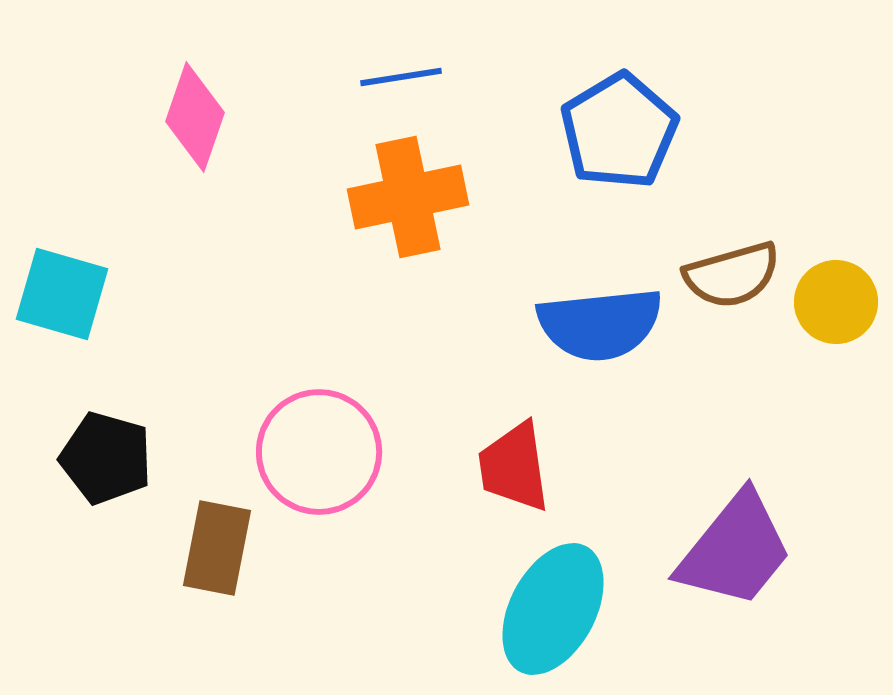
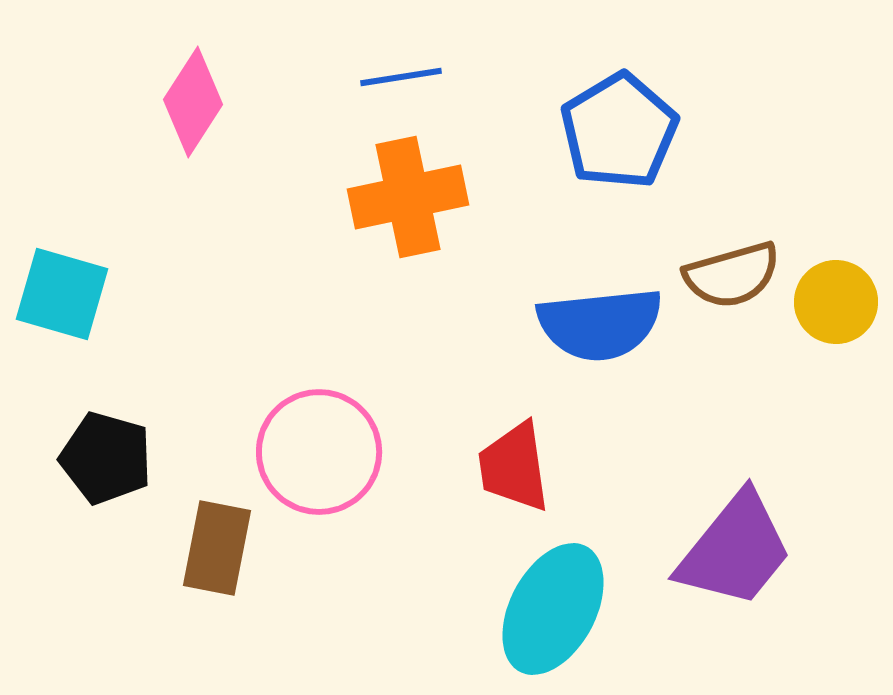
pink diamond: moved 2 px left, 15 px up; rotated 14 degrees clockwise
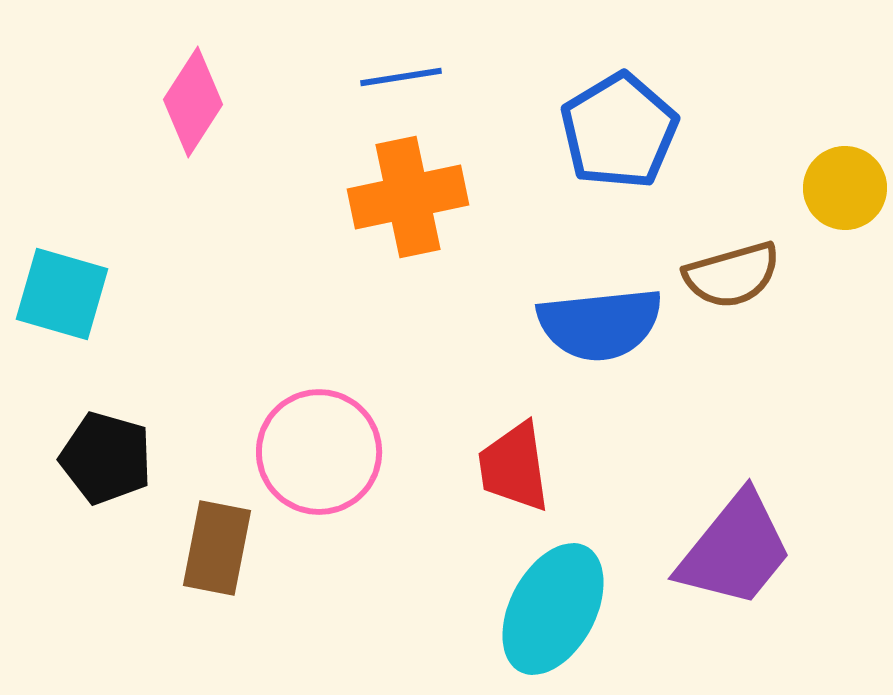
yellow circle: moved 9 px right, 114 px up
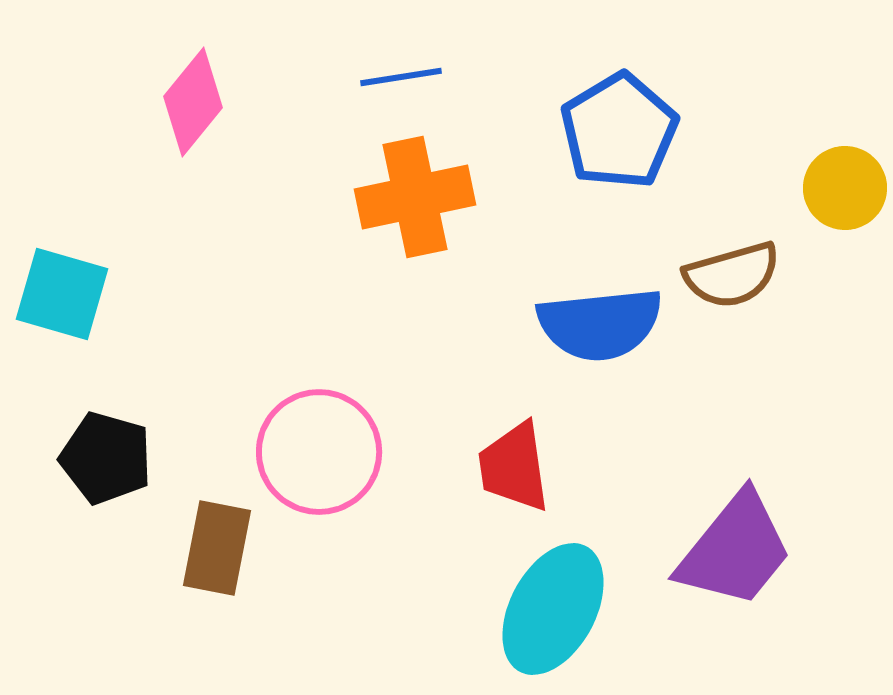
pink diamond: rotated 6 degrees clockwise
orange cross: moved 7 px right
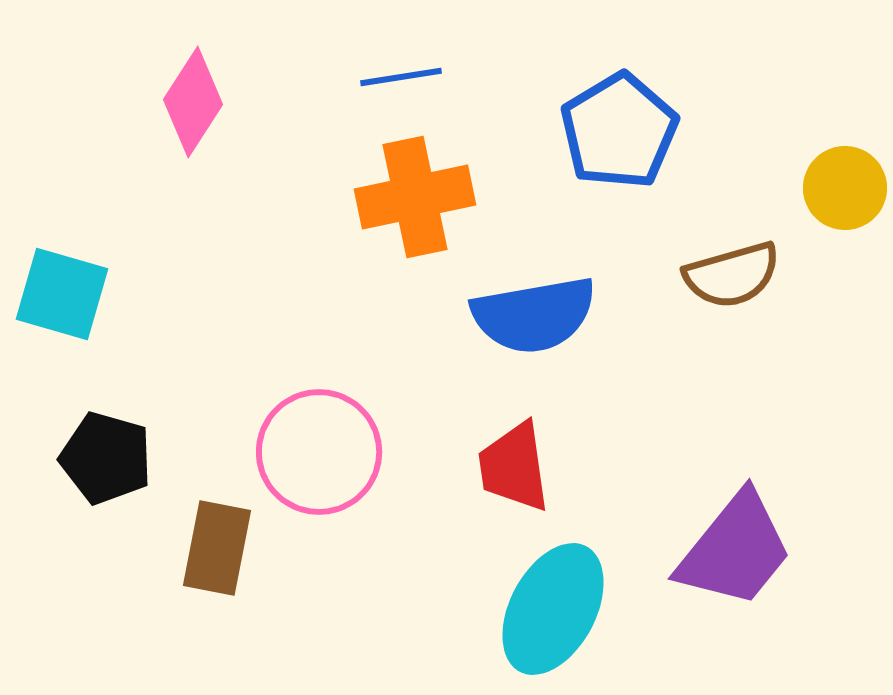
pink diamond: rotated 6 degrees counterclockwise
blue semicircle: moved 66 px left, 9 px up; rotated 4 degrees counterclockwise
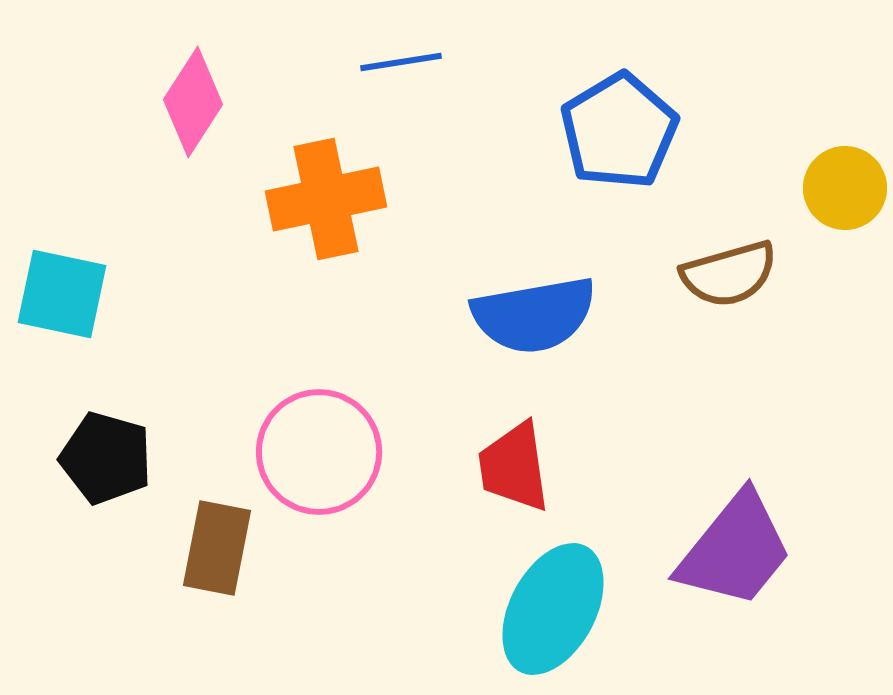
blue line: moved 15 px up
orange cross: moved 89 px left, 2 px down
brown semicircle: moved 3 px left, 1 px up
cyan square: rotated 4 degrees counterclockwise
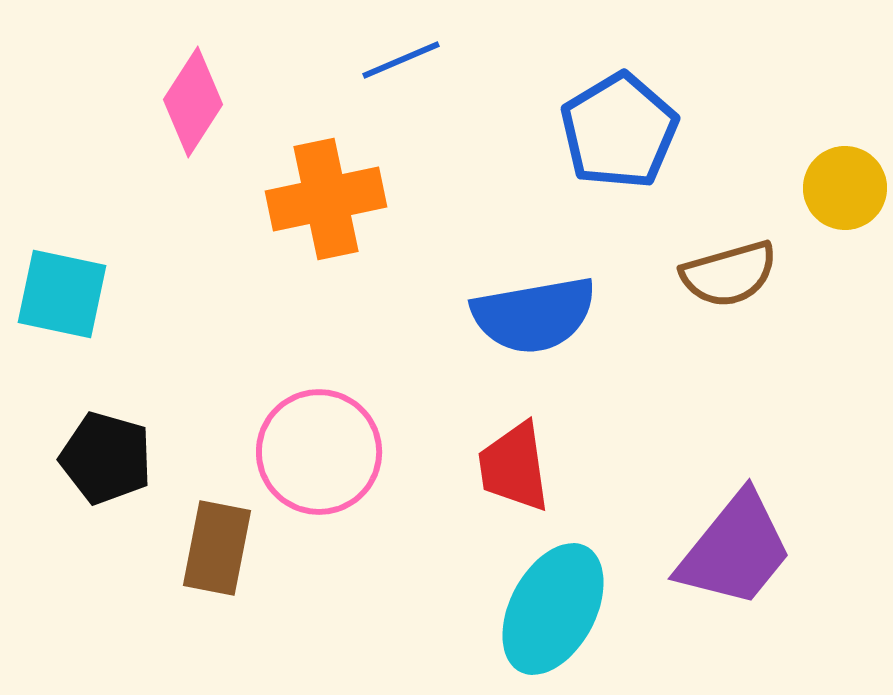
blue line: moved 2 px up; rotated 14 degrees counterclockwise
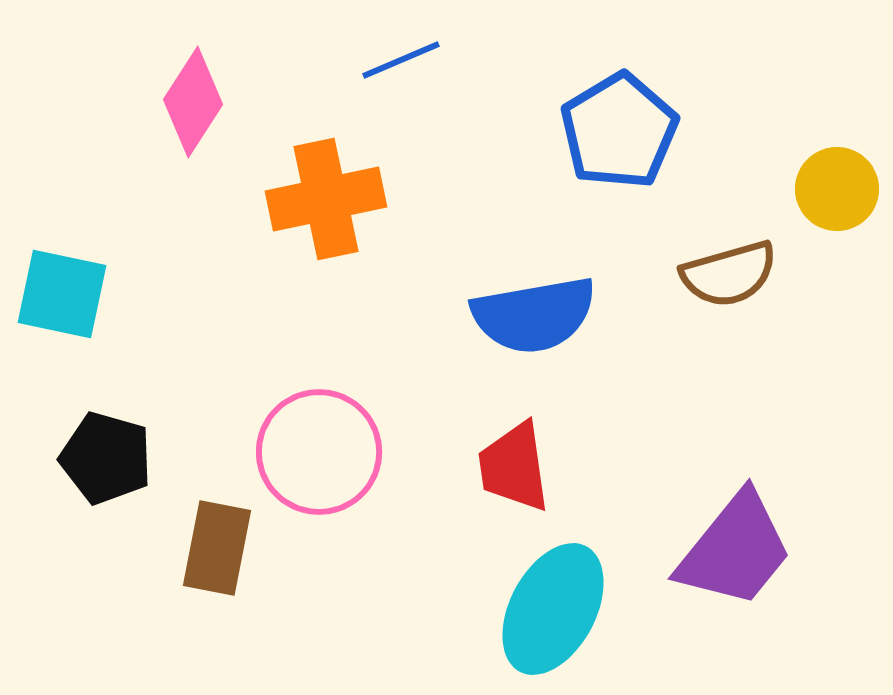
yellow circle: moved 8 px left, 1 px down
